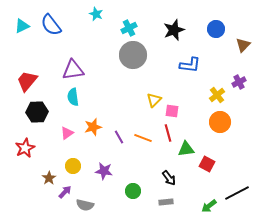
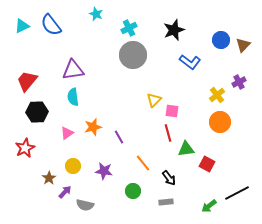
blue circle: moved 5 px right, 11 px down
blue L-shape: moved 3 px up; rotated 30 degrees clockwise
orange line: moved 25 px down; rotated 30 degrees clockwise
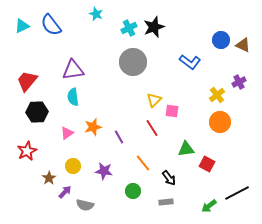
black star: moved 20 px left, 3 px up
brown triangle: rotated 49 degrees counterclockwise
gray circle: moved 7 px down
red line: moved 16 px left, 5 px up; rotated 18 degrees counterclockwise
red star: moved 2 px right, 3 px down
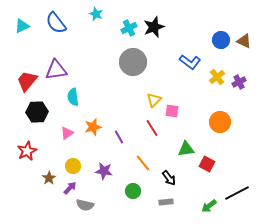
blue semicircle: moved 5 px right, 2 px up
brown triangle: moved 1 px right, 4 px up
purple triangle: moved 17 px left
yellow cross: moved 18 px up
purple arrow: moved 5 px right, 4 px up
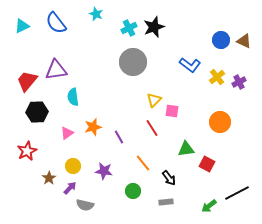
blue L-shape: moved 3 px down
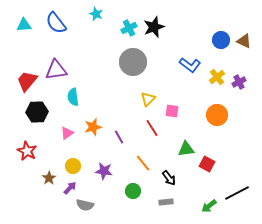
cyan triangle: moved 2 px right, 1 px up; rotated 21 degrees clockwise
yellow triangle: moved 6 px left, 1 px up
orange circle: moved 3 px left, 7 px up
red star: rotated 18 degrees counterclockwise
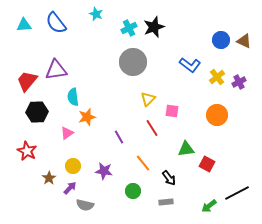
orange star: moved 6 px left, 10 px up
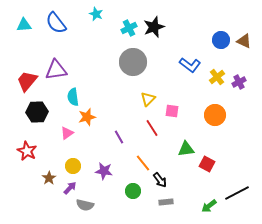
orange circle: moved 2 px left
black arrow: moved 9 px left, 2 px down
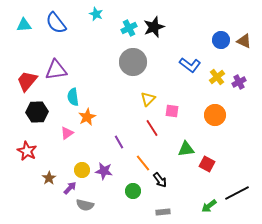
orange star: rotated 12 degrees counterclockwise
purple line: moved 5 px down
yellow circle: moved 9 px right, 4 px down
gray rectangle: moved 3 px left, 10 px down
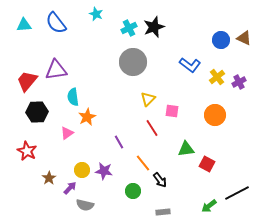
brown triangle: moved 3 px up
